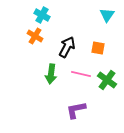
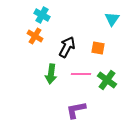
cyan triangle: moved 5 px right, 4 px down
pink line: rotated 12 degrees counterclockwise
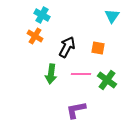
cyan triangle: moved 3 px up
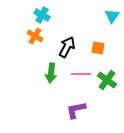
green arrow: moved 1 px up
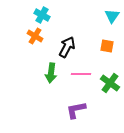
orange square: moved 9 px right, 2 px up
green cross: moved 3 px right, 3 px down
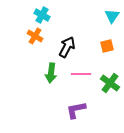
orange square: rotated 24 degrees counterclockwise
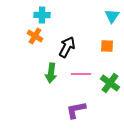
cyan cross: rotated 28 degrees counterclockwise
orange square: rotated 16 degrees clockwise
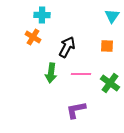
orange cross: moved 2 px left, 1 px down
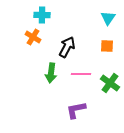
cyan triangle: moved 4 px left, 2 px down
